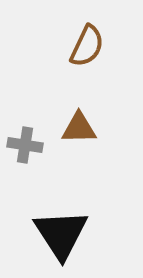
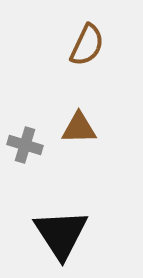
brown semicircle: moved 1 px up
gray cross: rotated 8 degrees clockwise
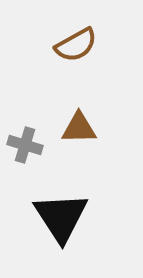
brown semicircle: moved 11 px left; rotated 36 degrees clockwise
black triangle: moved 17 px up
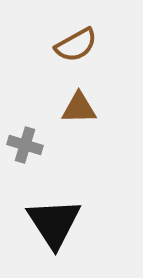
brown triangle: moved 20 px up
black triangle: moved 7 px left, 6 px down
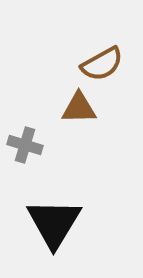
brown semicircle: moved 26 px right, 19 px down
black triangle: rotated 4 degrees clockwise
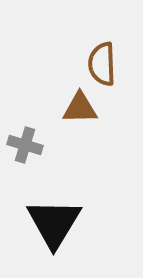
brown semicircle: rotated 117 degrees clockwise
brown triangle: moved 1 px right
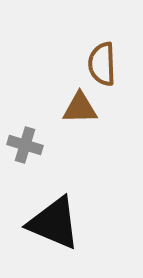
black triangle: rotated 38 degrees counterclockwise
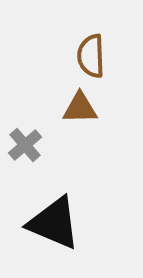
brown semicircle: moved 11 px left, 8 px up
gray cross: rotated 32 degrees clockwise
